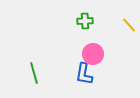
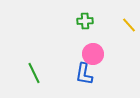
green line: rotated 10 degrees counterclockwise
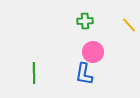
pink circle: moved 2 px up
green line: rotated 25 degrees clockwise
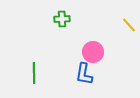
green cross: moved 23 px left, 2 px up
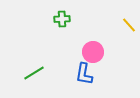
green line: rotated 60 degrees clockwise
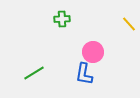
yellow line: moved 1 px up
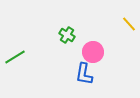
green cross: moved 5 px right, 16 px down; rotated 35 degrees clockwise
green line: moved 19 px left, 16 px up
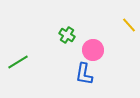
yellow line: moved 1 px down
pink circle: moved 2 px up
green line: moved 3 px right, 5 px down
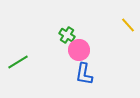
yellow line: moved 1 px left
pink circle: moved 14 px left
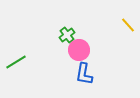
green cross: rotated 21 degrees clockwise
green line: moved 2 px left
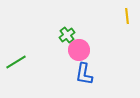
yellow line: moved 1 px left, 9 px up; rotated 35 degrees clockwise
